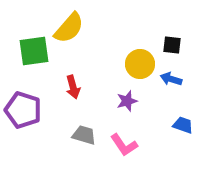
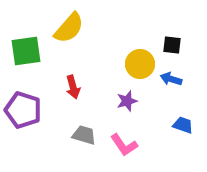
green square: moved 8 px left
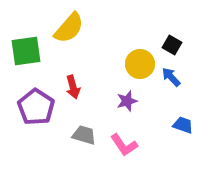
black square: rotated 24 degrees clockwise
blue arrow: moved 2 px up; rotated 30 degrees clockwise
purple pentagon: moved 13 px right, 3 px up; rotated 15 degrees clockwise
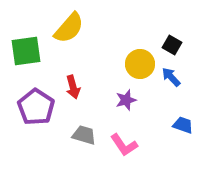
purple star: moved 1 px left, 1 px up
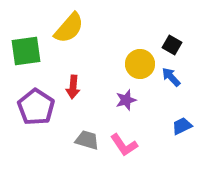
red arrow: rotated 20 degrees clockwise
blue trapezoid: moved 1 px left, 1 px down; rotated 45 degrees counterclockwise
gray trapezoid: moved 3 px right, 5 px down
